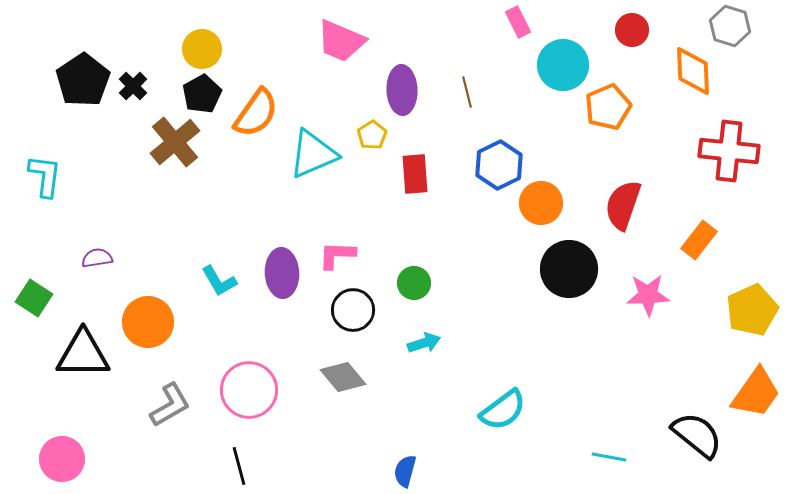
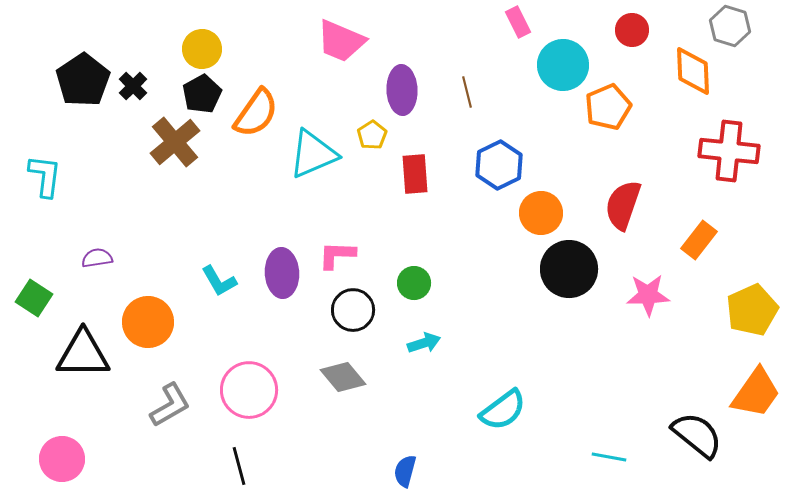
orange circle at (541, 203): moved 10 px down
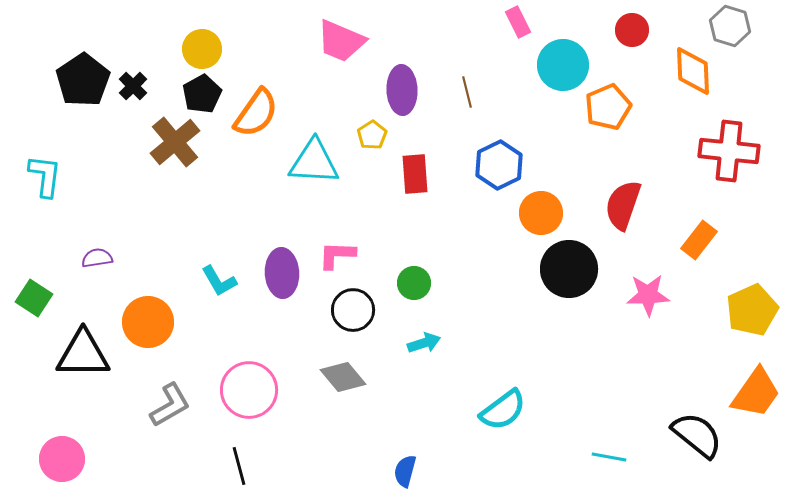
cyan triangle at (313, 154): moved 1 px right, 8 px down; rotated 26 degrees clockwise
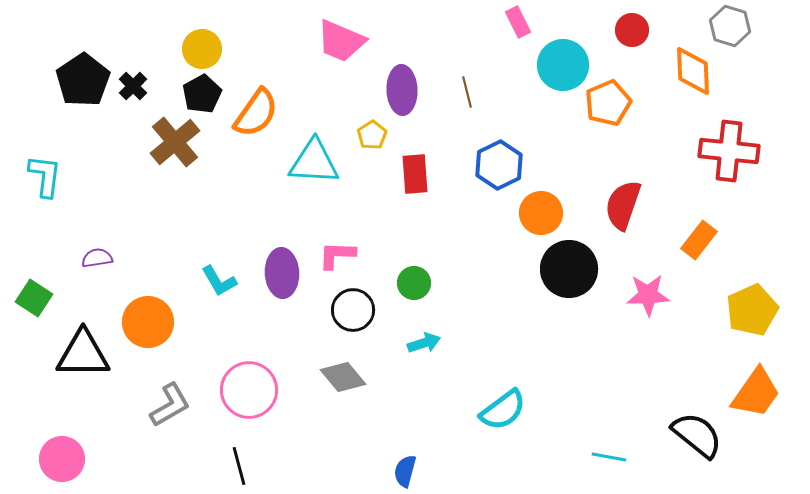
orange pentagon at (608, 107): moved 4 px up
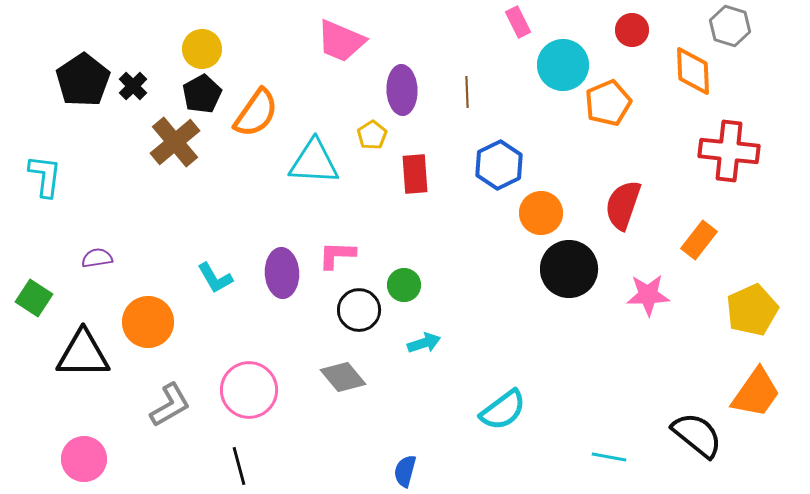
brown line at (467, 92): rotated 12 degrees clockwise
cyan L-shape at (219, 281): moved 4 px left, 3 px up
green circle at (414, 283): moved 10 px left, 2 px down
black circle at (353, 310): moved 6 px right
pink circle at (62, 459): moved 22 px right
